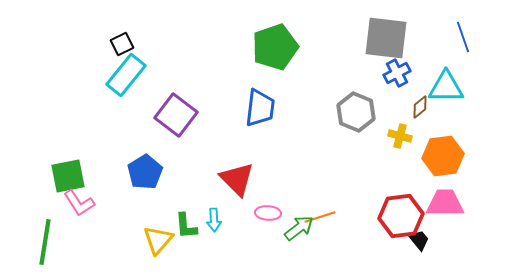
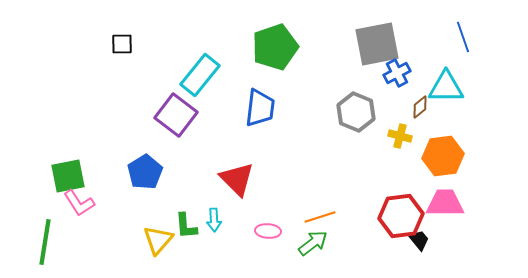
gray square: moved 9 px left, 6 px down; rotated 18 degrees counterclockwise
black square: rotated 25 degrees clockwise
cyan rectangle: moved 74 px right
pink ellipse: moved 18 px down
green arrow: moved 14 px right, 15 px down
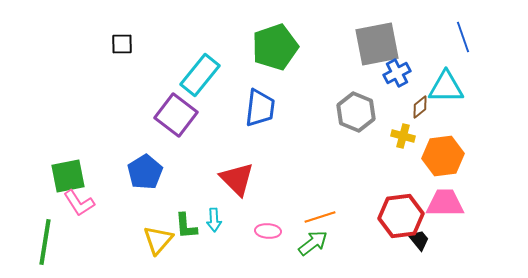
yellow cross: moved 3 px right
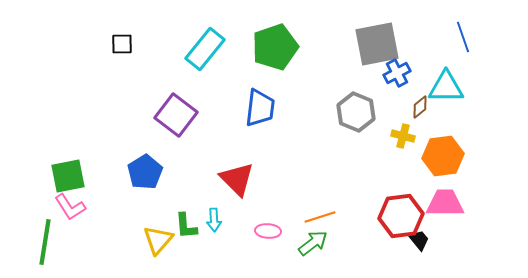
cyan rectangle: moved 5 px right, 26 px up
pink L-shape: moved 9 px left, 4 px down
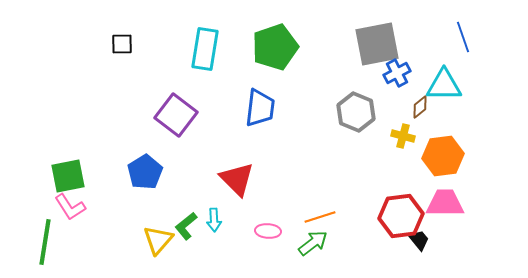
cyan rectangle: rotated 30 degrees counterclockwise
cyan triangle: moved 2 px left, 2 px up
green L-shape: rotated 56 degrees clockwise
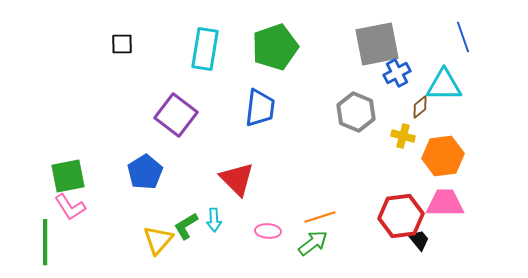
green L-shape: rotated 8 degrees clockwise
green line: rotated 9 degrees counterclockwise
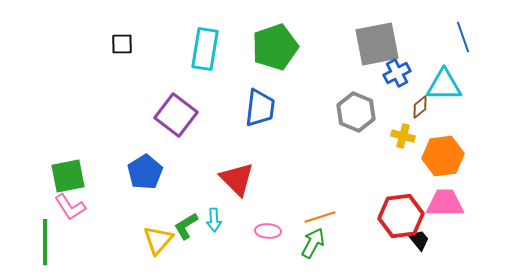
green arrow: rotated 24 degrees counterclockwise
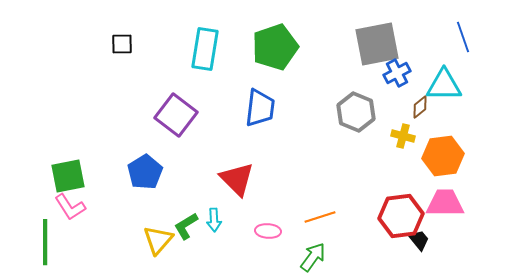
green arrow: moved 14 px down; rotated 8 degrees clockwise
